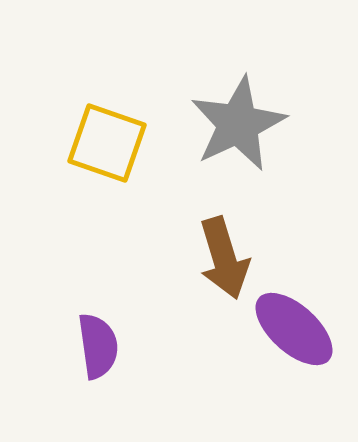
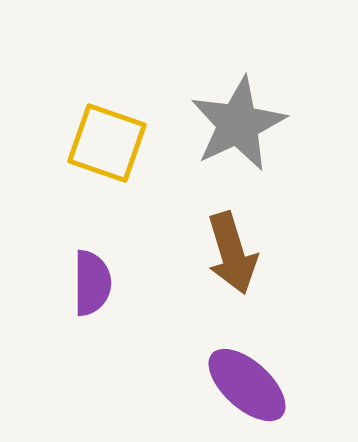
brown arrow: moved 8 px right, 5 px up
purple ellipse: moved 47 px left, 56 px down
purple semicircle: moved 6 px left, 63 px up; rotated 8 degrees clockwise
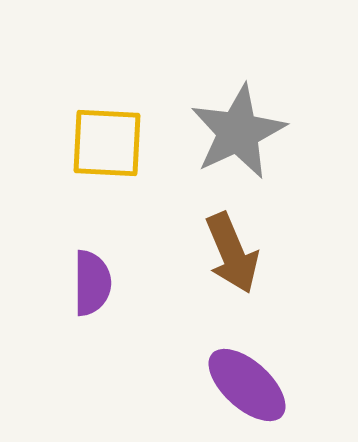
gray star: moved 8 px down
yellow square: rotated 16 degrees counterclockwise
brown arrow: rotated 6 degrees counterclockwise
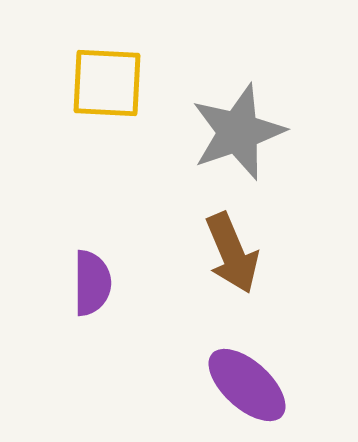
gray star: rotated 6 degrees clockwise
yellow square: moved 60 px up
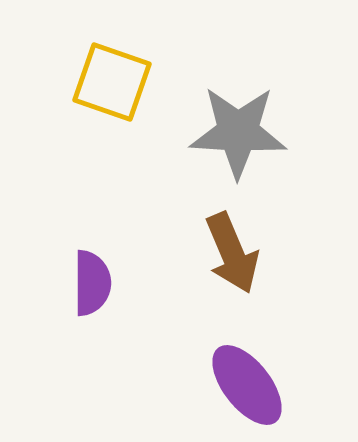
yellow square: moved 5 px right, 1 px up; rotated 16 degrees clockwise
gray star: rotated 22 degrees clockwise
purple ellipse: rotated 10 degrees clockwise
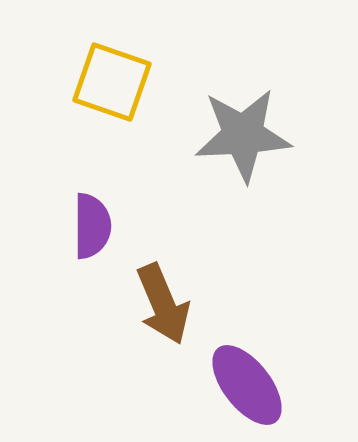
gray star: moved 5 px right, 3 px down; rotated 6 degrees counterclockwise
brown arrow: moved 69 px left, 51 px down
purple semicircle: moved 57 px up
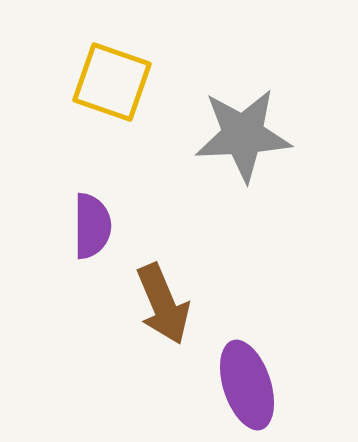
purple ellipse: rotated 20 degrees clockwise
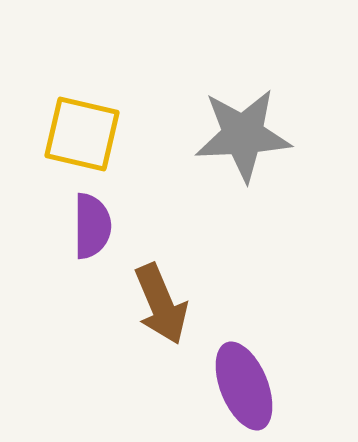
yellow square: moved 30 px left, 52 px down; rotated 6 degrees counterclockwise
brown arrow: moved 2 px left
purple ellipse: moved 3 px left, 1 px down; rotated 4 degrees counterclockwise
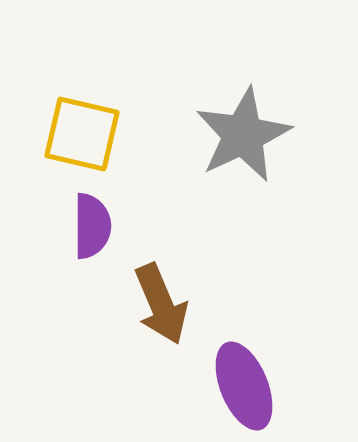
gray star: rotated 22 degrees counterclockwise
